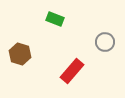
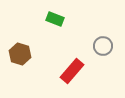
gray circle: moved 2 px left, 4 px down
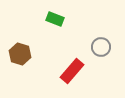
gray circle: moved 2 px left, 1 px down
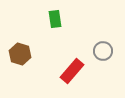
green rectangle: rotated 60 degrees clockwise
gray circle: moved 2 px right, 4 px down
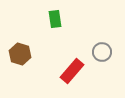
gray circle: moved 1 px left, 1 px down
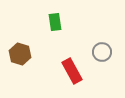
green rectangle: moved 3 px down
red rectangle: rotated 70 degrees counterclockwise
